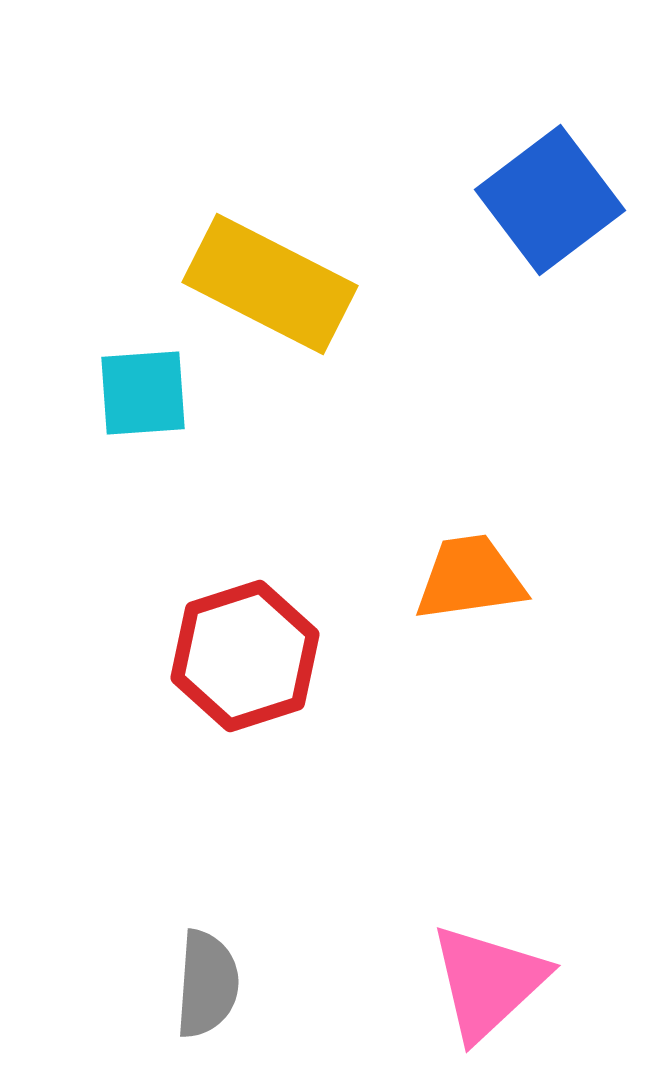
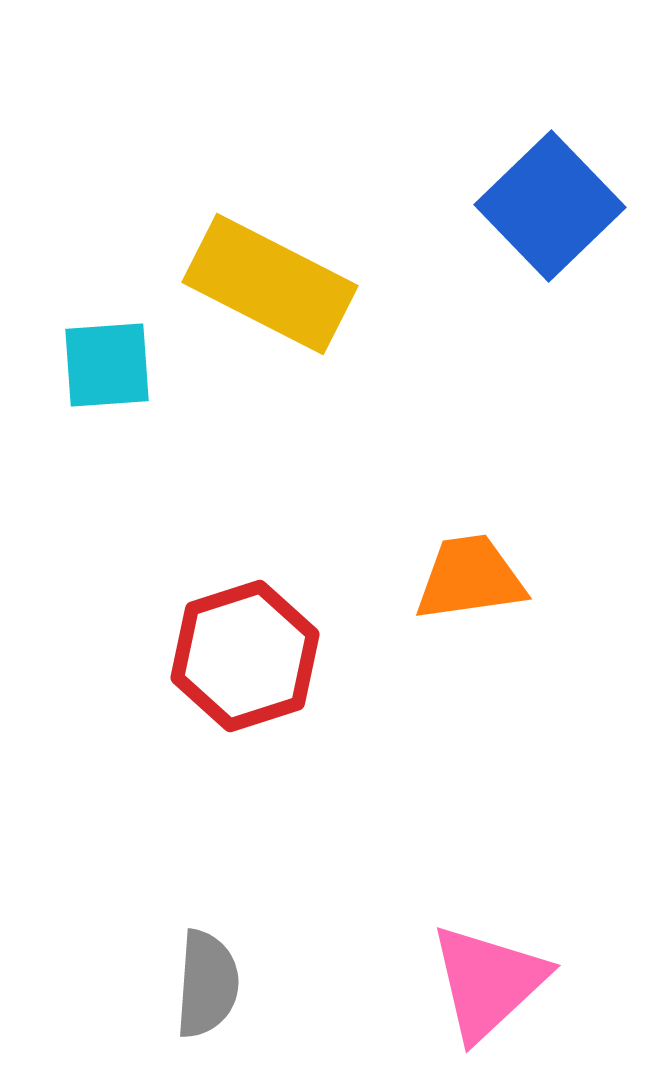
blue square: moved 6 px down; rotated 7 degrees counterclockwise
cyan square: moved 36 px left, 28 px up
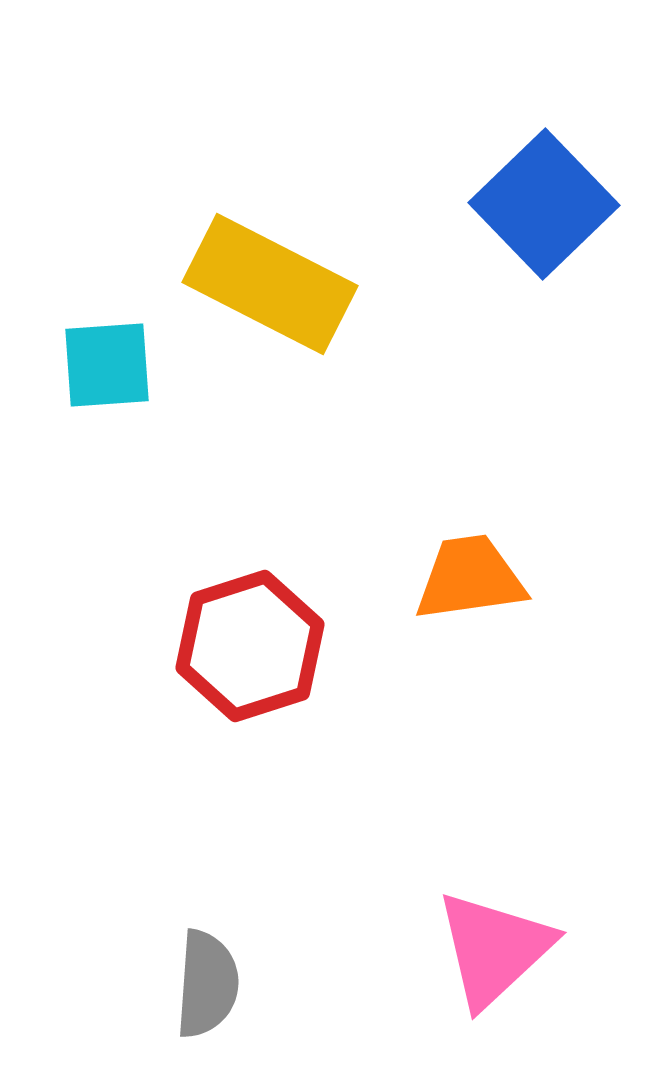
blue square: moved 6 px left, 2 px up
red hexagon: moved 5 px right, 10 px up
pink triangle: moved 6 px right, 33 px up
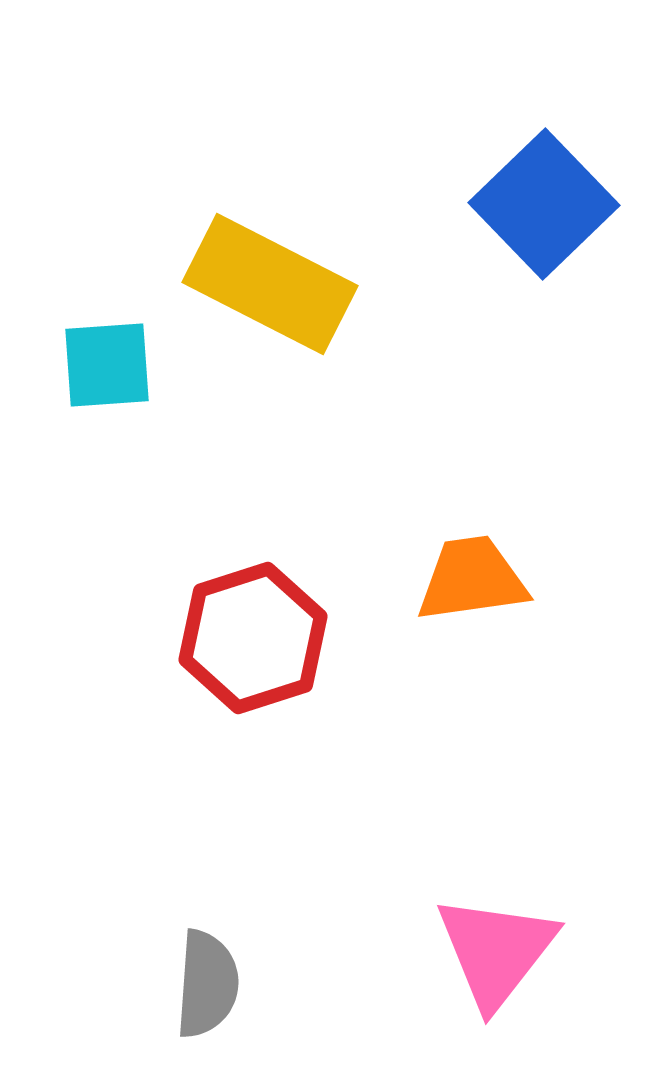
orange trapezoid: moved 2 px right, 1 px down
red hexagon: moved 3 px right, 8 px up
pink triangle: moved 2 px right, 2 px down; rotated 9 degrees counterclockwise
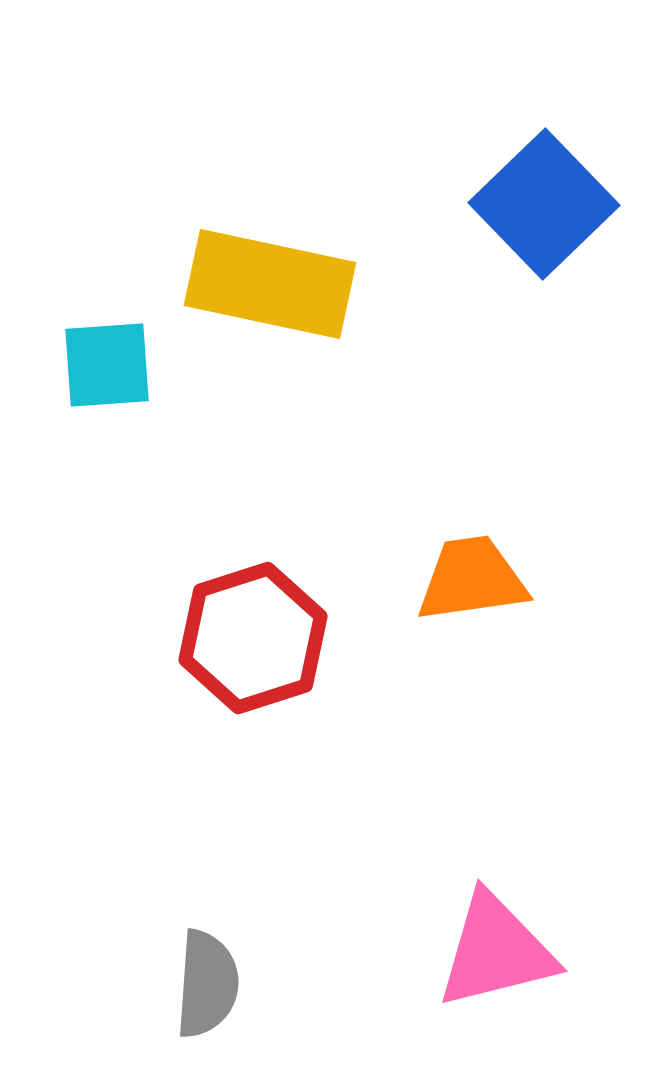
yellow rectangle: rotated 15 degrees counterclockwise
pink triangle: rotated 38 degrees clockwise
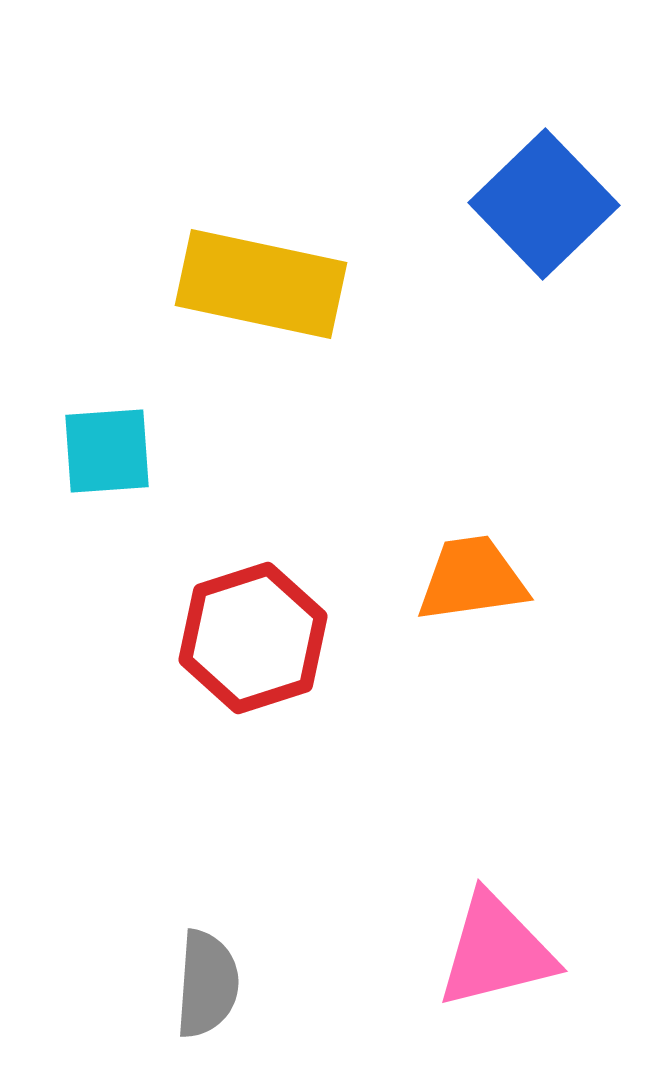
yellow rectangle: moved 9 px left
cyan square: moved 86 px down
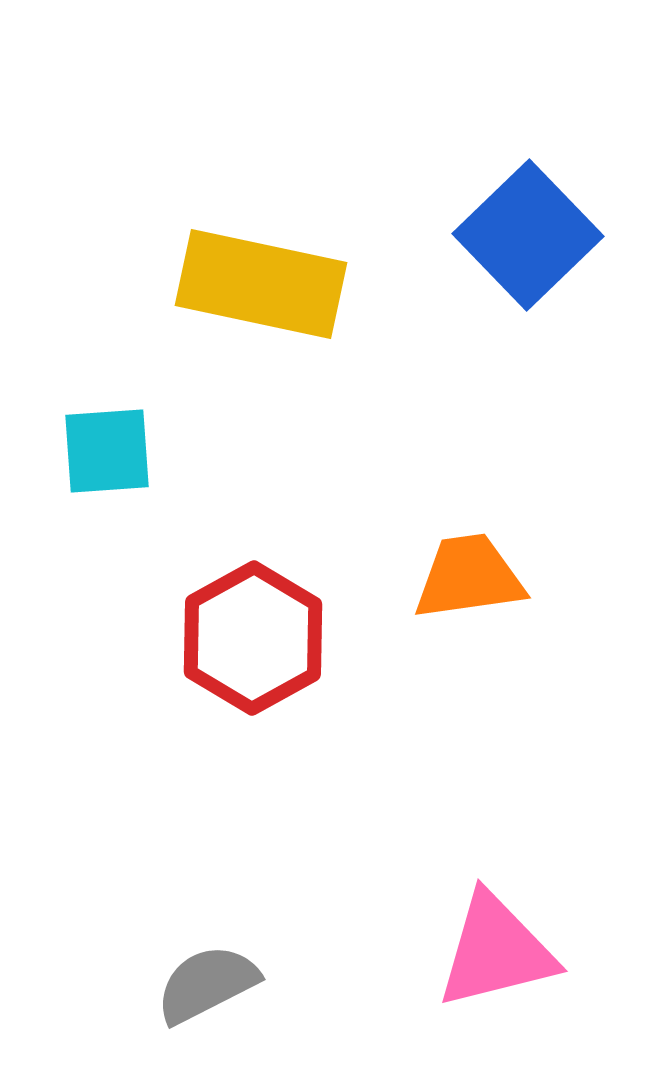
blue square: moved 16 px left, 31 px down
orange trapezoid: moved 3 px left, 2 px up
red hexagon: rotated 11 degrees counterclockwise
gray semicircle: rotated 121 degrees counterclockwise
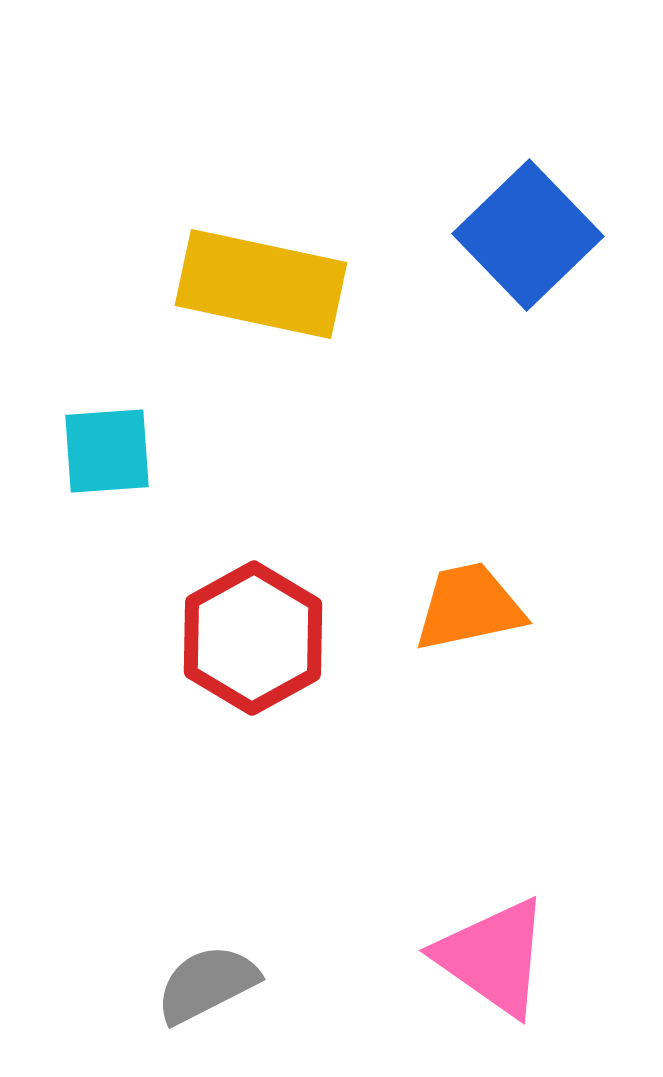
orange trapezoid: moved 30 px down; rotated 4 degrees counterclockwise
pink triangle: moved 3 px left, 6 px down; rotated 49 degrees clockwise
